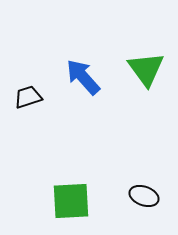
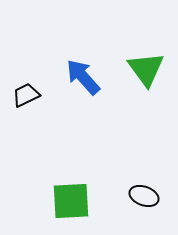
black trapezoid: moved 2 px left, 2 px up; rotated 8 degrees counterclockwise
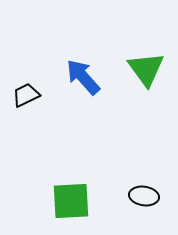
black ellipse: rotated 12 degrees counterclockwise
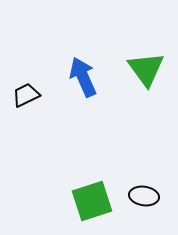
blue arrow: rotated 18 degrees clockwise
green square: moved 21 px right; rotated 15 degrees counterclockwise
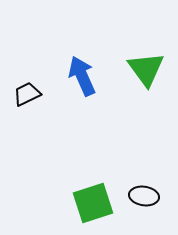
blue arrow: moved 1 px left, 1 px up
black trapezoid: moved 1 px right, 1 px up
green square: moved 1 px right, 2 px down
